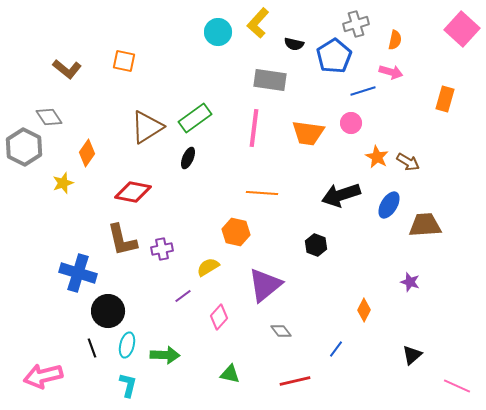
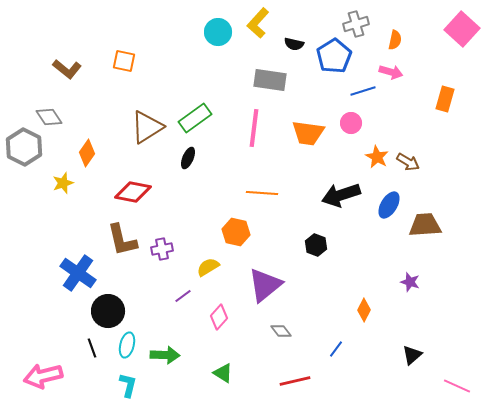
blue cross at (78, 273): rotated 18 degrees clockwise
green triangle at (230, 374): moved 7 px left, 1 px up; rotated 20 degrees clockwise
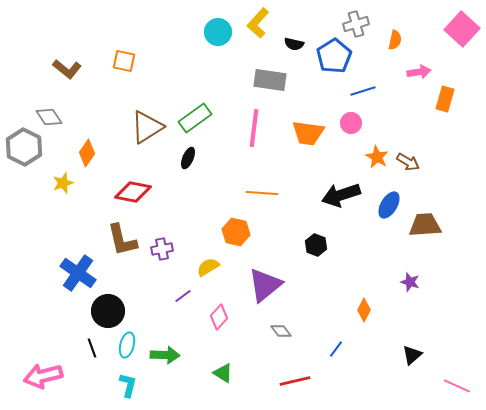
pink arrow at (391, 72): moved 28 px right; rotated 25 degrees counterclockwise
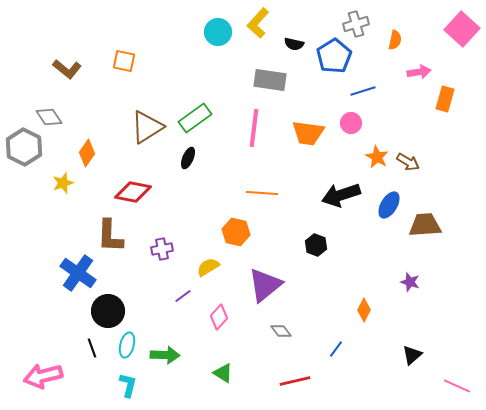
brown L-shape at (122, 240): moved 12 px left, 4 px up; rotated 15 degrees clockwise
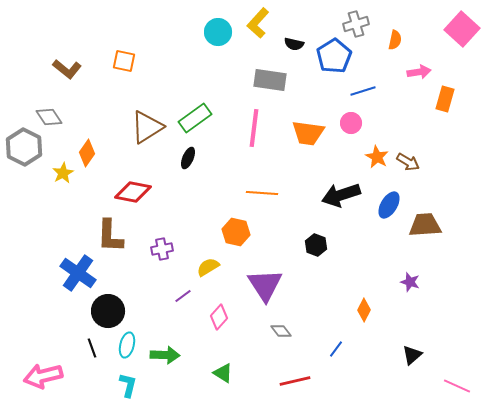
yellow star at (63, 183): moved 10 px up; rotated 10 degrees counterclockwise
purple triangle at (265, 285): rotated 24 degrees counterclockwise
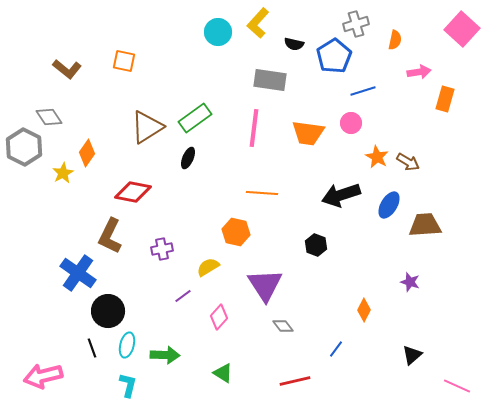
brown L-shape at (110, 236): rotated 24 degrees clockwise
gray diamond at (281, 331): moved 2 px right, 5 px up
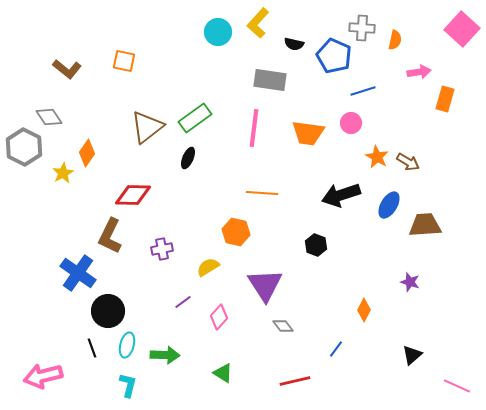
gray cross at (356, 24): moved 6 px right, 4 px down; rotated 20 degrees clockwise
blue pentagon at (334, 56): rotated 16 degrees counterclockwise
brown triangle at (147, 127): rotated 6 degrees counterclockwise
red diamond at (133, 192): moved 3 px down; rotated 9 degrees counterclockwise
purple line at (183, 296): moved 6 px down
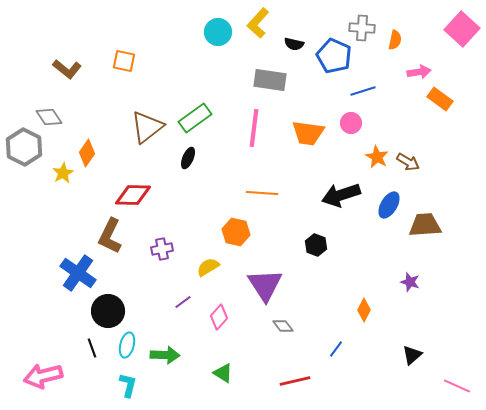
orange rectangle at (445, 99): moved 5 px left; rotated 70 degrees counterclockwise
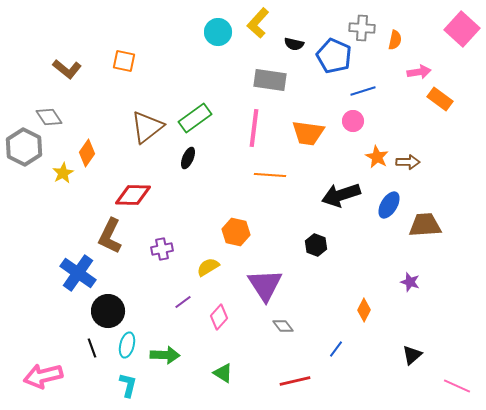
pink circle at (351, 123): moved 2 px right, 2 px up
brown arrow at (408, 162): rotated 30 degrees counterclockwise
orange line at (262, 193): moved 8 px right, 18 px up
